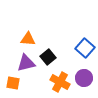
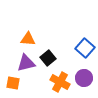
black square: moved 1 px down
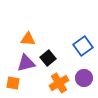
blue square: moved 2 px left, 2 px up; rotated 12 degrees clockwise
orange cross: moved 1 px left, 1 px down; rotated 30 degrees clockwise
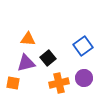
orange cross: rotated 18 degrees clockwise
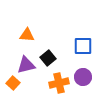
orange triangle: moved 1 px left, 4 px up
blue square: rotated 36 degrees clockwise
purple triangle: moved 2 px down
purple circle: moved 1 px left, 1 px up
orange square: rotated 32 degrees clockwise
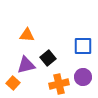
orange cross: moved 1 px down
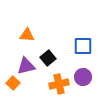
purple triangle: moved 1 px down
